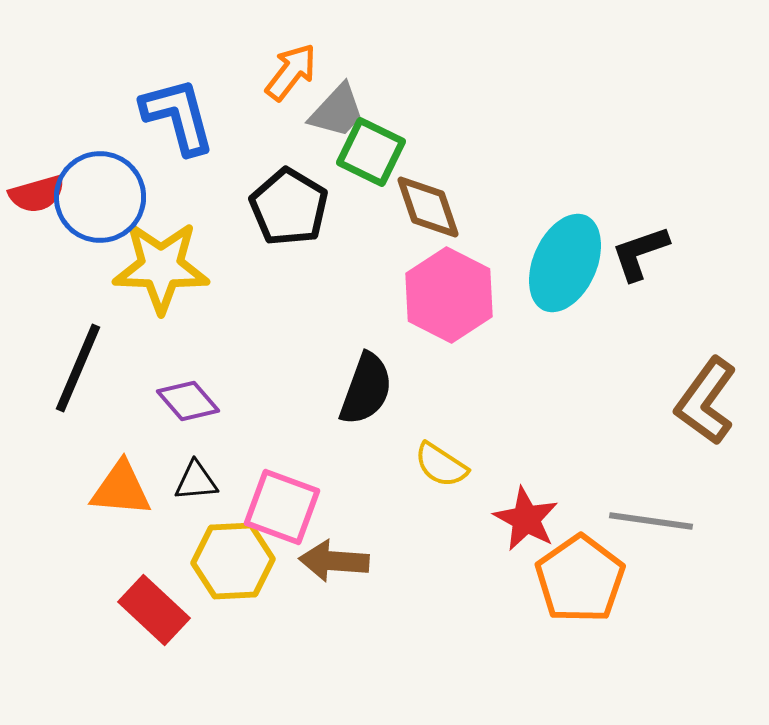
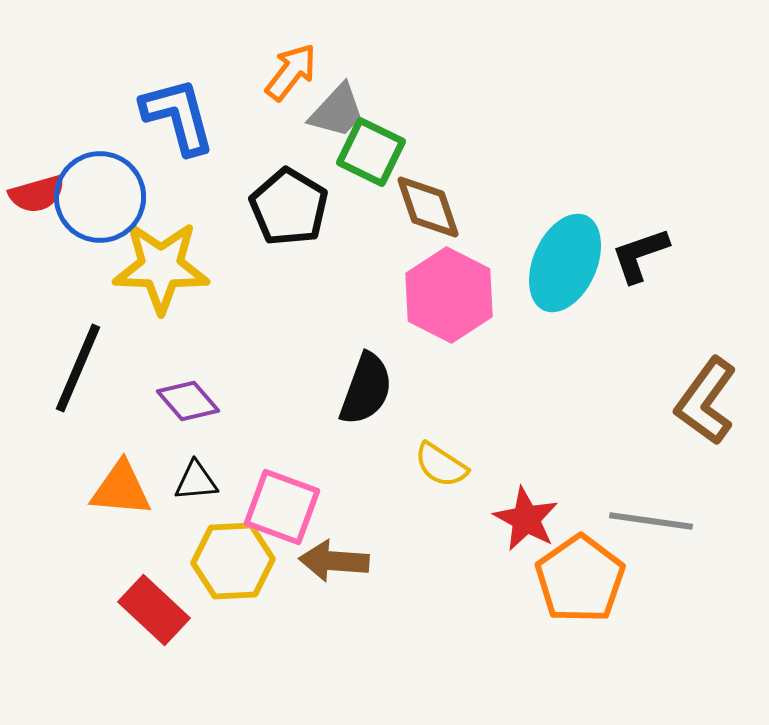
black L-shape: moved 2 px down
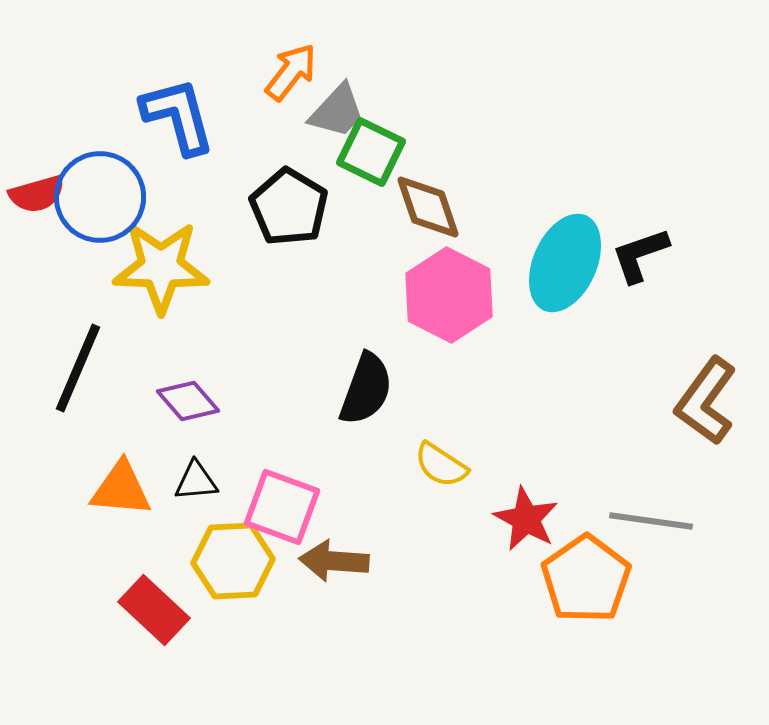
orange pentagon: moved 6 px right
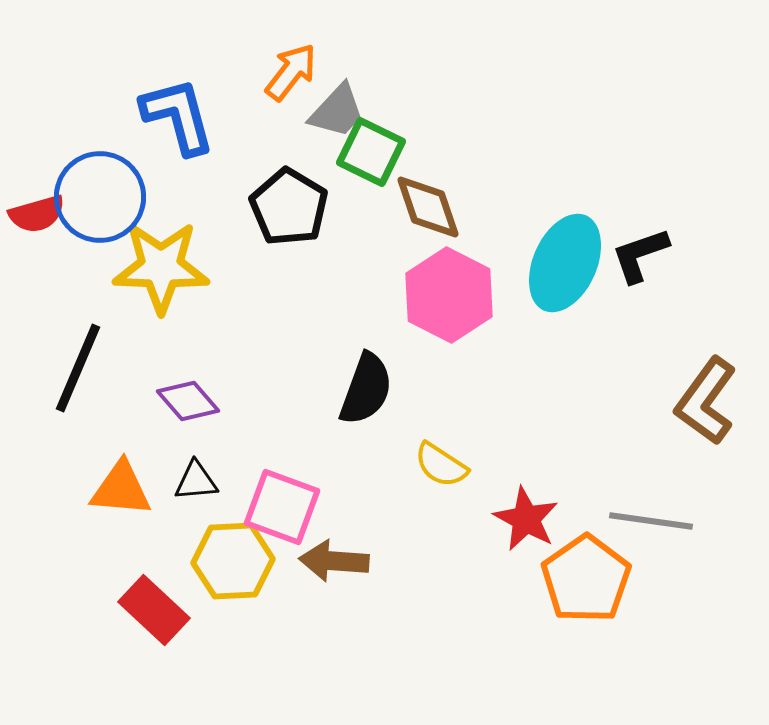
red semicircle: moved 20 px down
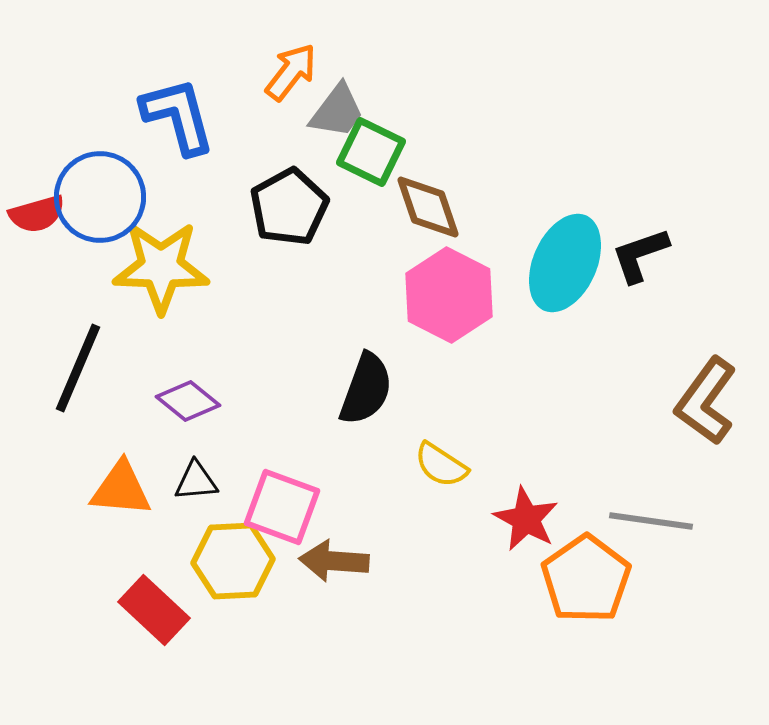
gray trapezoid: rotated 6 degrees counterclockwise
black pentagon: rotated 12 degrees clockwise
purple diamond: rotated 10 degrees counterclockwise
